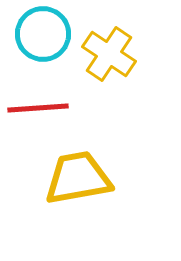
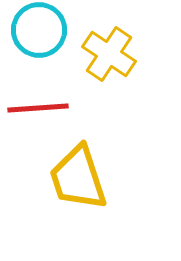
cyan circle: moved 4 px left, 4 px up
yellow trapezoid: rotated 98 degrees counterclockwise
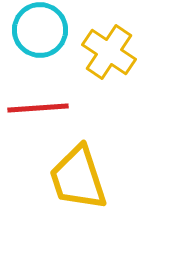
cyan circle: moved 1 px right
yellow cross: moved 2 px up
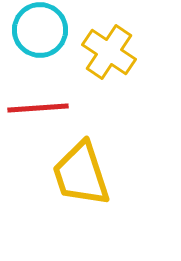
yellow trapezoid: moved 3 px right, 4 px up
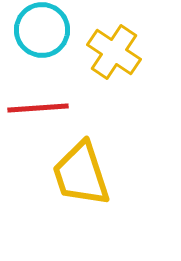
cyan circle: moved 2 px right
yellow cross: moved 5 px right
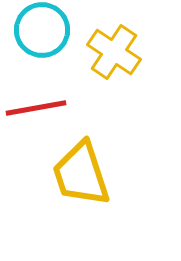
red line: moved 2 px left; rotated 6 degrees counterclockwise
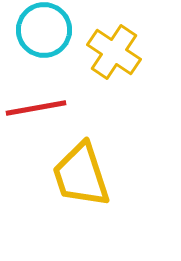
cyan circle: moved 2 px right
yellow trapezoid: moved 1 px down
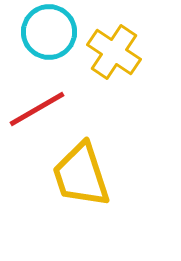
cyan circle: moved 5 px right, 2 px down
red line: moved 1 px right, 1 px down; rotated 20 degrees counterclockwise
